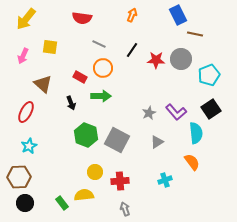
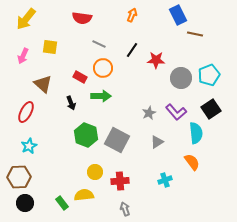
gray circle: moved 19 px down
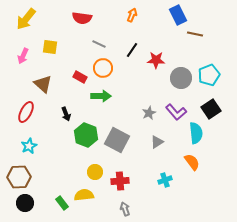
black arrow: moved 5 px left, 11 px down
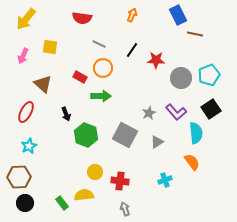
gray square: moved 8 px right, 5 px up
red cross: rotated 12 degrees clockwise
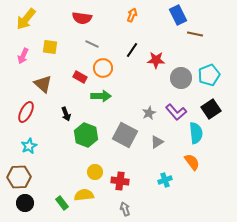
gray line: moved 7 px left
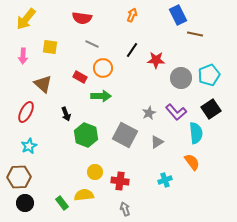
pink arrow: rotated 21 degrees counterclockwise
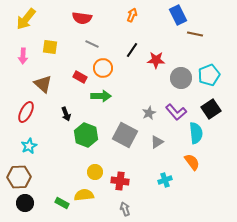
green rectangle: rotated 24 degrees counterclockwise
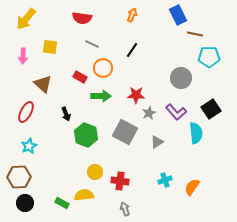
red star: moved 20 px left, 35 px down
cyan pentagon: moved 18 px up; rotated 20 degrees clockwise
gray square: moved 3 px up
orange semicircle: moved 25 px down; rotated 108 degrees counterclockwise
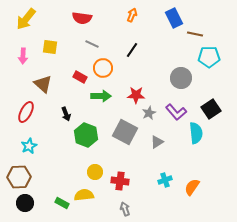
blue rectangle: moved 4 px left, 3 px down
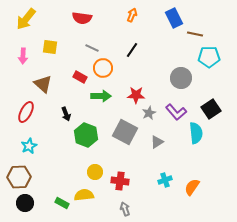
gray line: moved 4 px down
